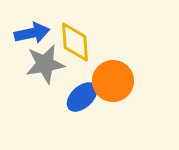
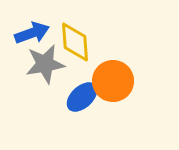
blue arrow: rotated 8 degrees counterclockwise
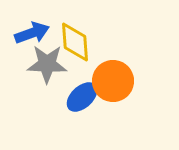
gray star: moved 2 px right; rotated 12 degrees clockwise
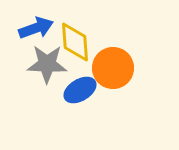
blue arrow: moved 4 px right, 5 px up
orange circle: moved 13 px up
blue ellipse: moved 2 px left, 7 px up; rotated 12 degrees clockwise
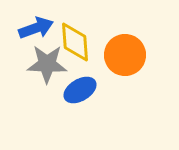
orange circle: moved 12 px right, 13 px up
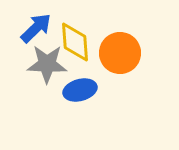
blue arrow: rotated 24 degrees counterclockwise
orange circle: moved 5 px left, 2 px up
blue ellipse: rotated 16 degrees clockwise
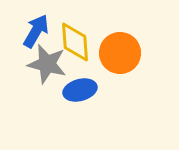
blue arrow: moved 3 px down; rotated 16 degrees counterclockwise
gray star: rotated 12 degrees clockwise
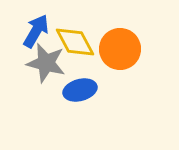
yellow diamond: rotated 24 degrees counterclockwise
orange circle: moved 4 px up
gray star: moved 1 px left, 1 px up
